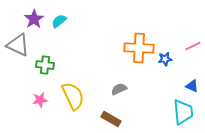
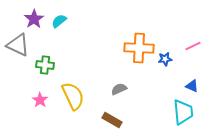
pink star: rotated 28 degrees counterclockwise
brown rectangle: moved 1 px right, 1 px down
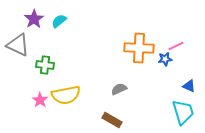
pink line: moved 17 px left
blue triangle: moved 3 px left
yellow semicircle: moved 7 px left, 1 px up; rotated 104 degrees clockwise
cyan trapezoid: rotated 12 degrees counterclockwise
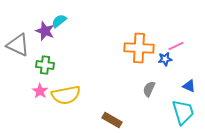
purple star: moved 11 px right, 12 px down; rotated 18 degrees counterclockwise
gray semicircle: moved 30 px right; rotated 42 degrees counterclockwise
pink star: moved 9 px up
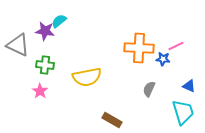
purple star: rotated 12 degrees counterclockwise
blue star: moved 2 px left; rotated 16 degrees clockwise
yellow semicircle: moved 21 px right, 18 px up
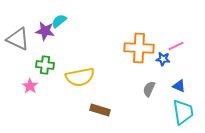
gray triangle: moved 6 px up
yellow semicircle: moved 7 px left
blue triangle: moved 10 px left
pink star: moved 10 px left, 5 px up
cyan trapezoid: rotated 8 degrees clockwise
brown rectangle: moved 12 px left, 10 px up; rotated 12 degrees counterclockwise
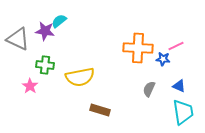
orange cross: moved 1 px left
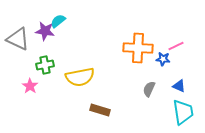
cyan semicircle: moved 1 px left
green cross: rotated 18 degrees counterclockwise
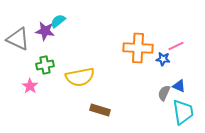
gray semicircle: moved 15 px right, 4 px down
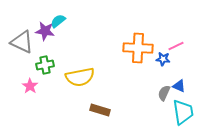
gray triangle: moved 4 px right, 3 px down
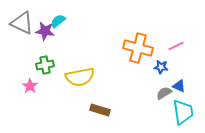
gray triangle: moved 19 px up
orange cross: rotated 12 degrees clockwise
blue star: moved 2 px left, 8 px down
gray semicircle: rotated 35 degrees clockwise
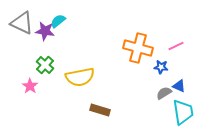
green cross: rotated 36 degrees counterclockwise
